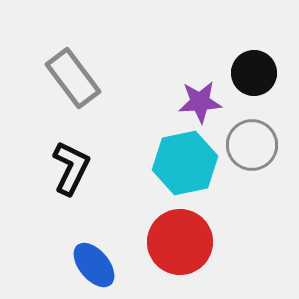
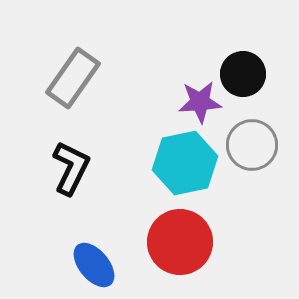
black circle: moved 11 px left, 1 px down
gray rectangle: rotated 72 degrees clockwise
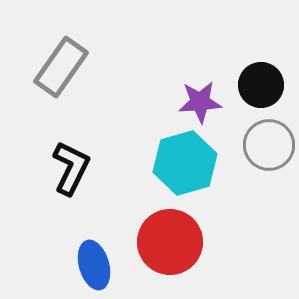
black circle: moved 18 px right, 11 px down
gray rectangle: moved 12 px left, 11 px up
gray circle: moved 17 px right
cyan hexagon: rotated 4 degrees counterclockwise
red circle: moved 10 px left
blue ellipse: rotated 24 degrees clockwise
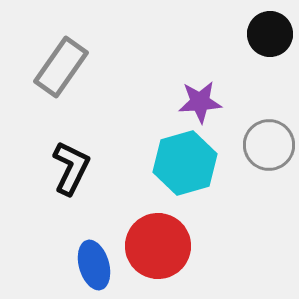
black circle: moved 9 px right, 51 px up
red circle: moved 12 px left, 4 px down
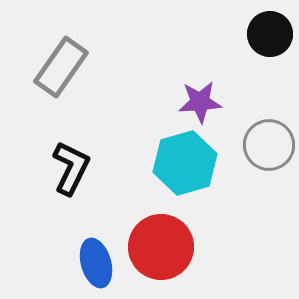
red circle: moved 3 px right, 1 px down
blue ellipse: moved 2 px right, 2 px up
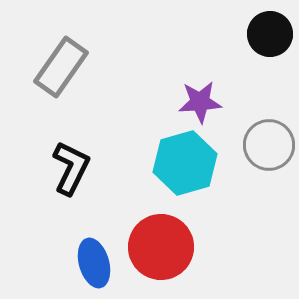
blue ellipse: moved 2 px left
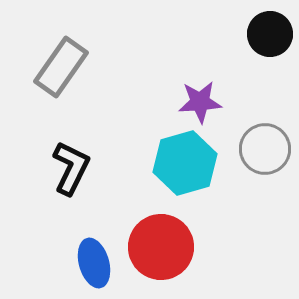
gray circle: moved 4 px left, 4 px down
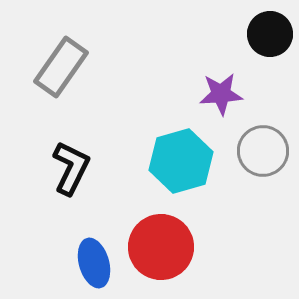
purple star: moved 21 px right, 8 px up
gray circle: moved 2 px left, 2 px down
cyan hexagon: moved 4 px left, 2 px up
